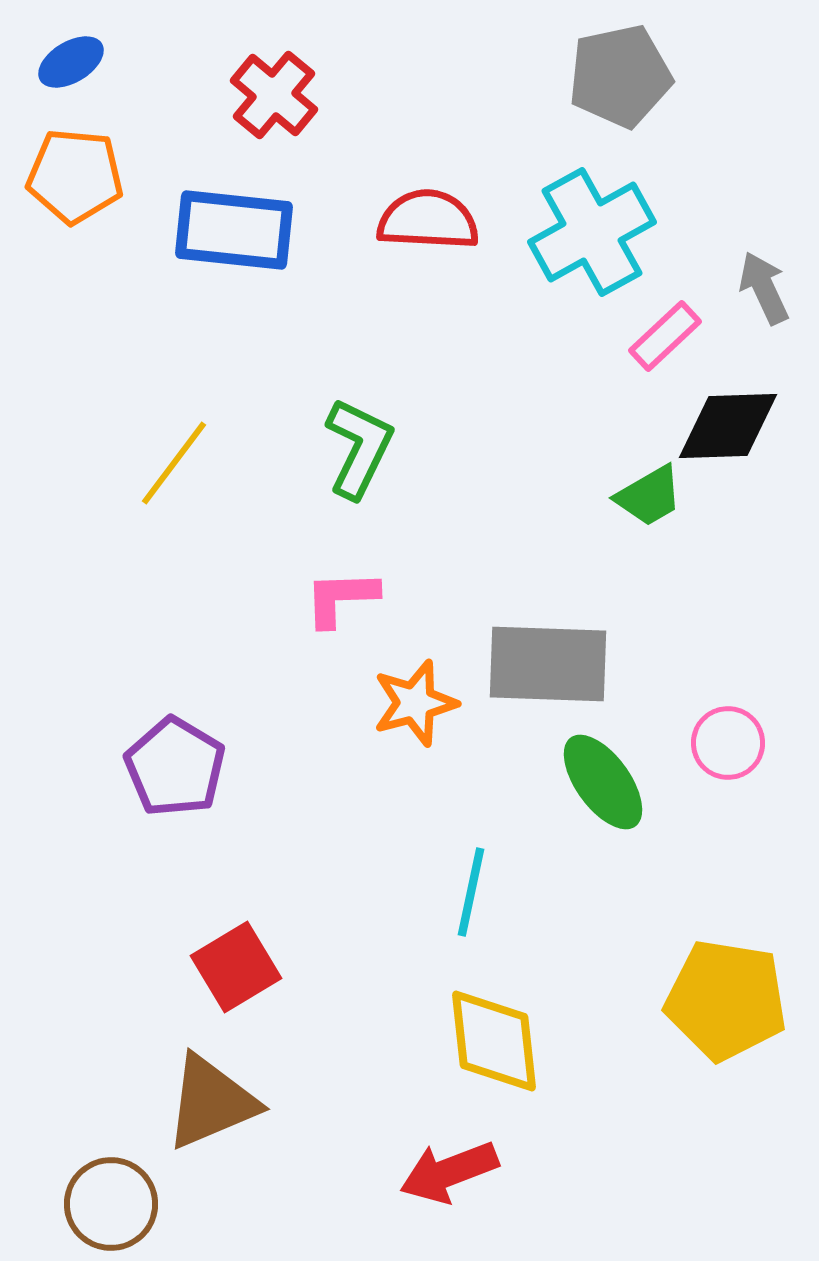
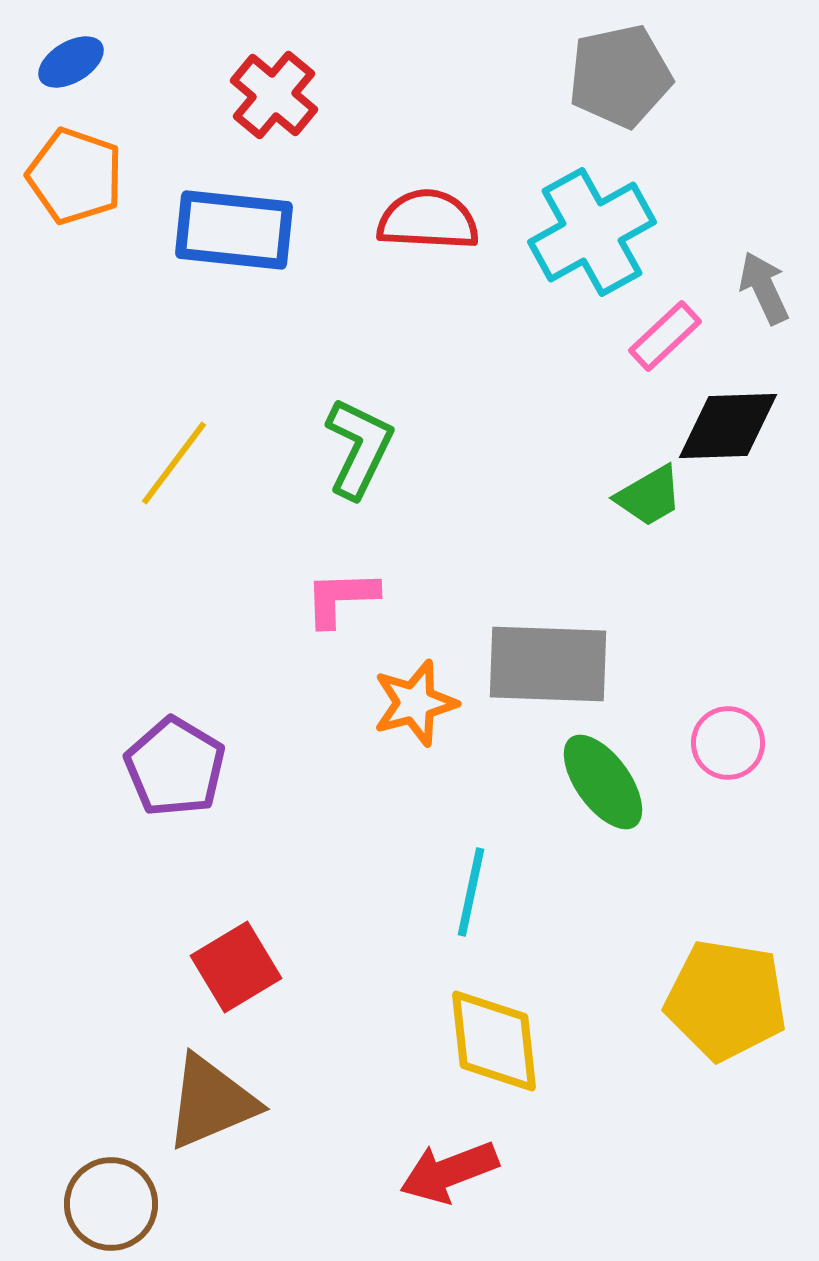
orange pentagon: rotated 14 degrees clockwise
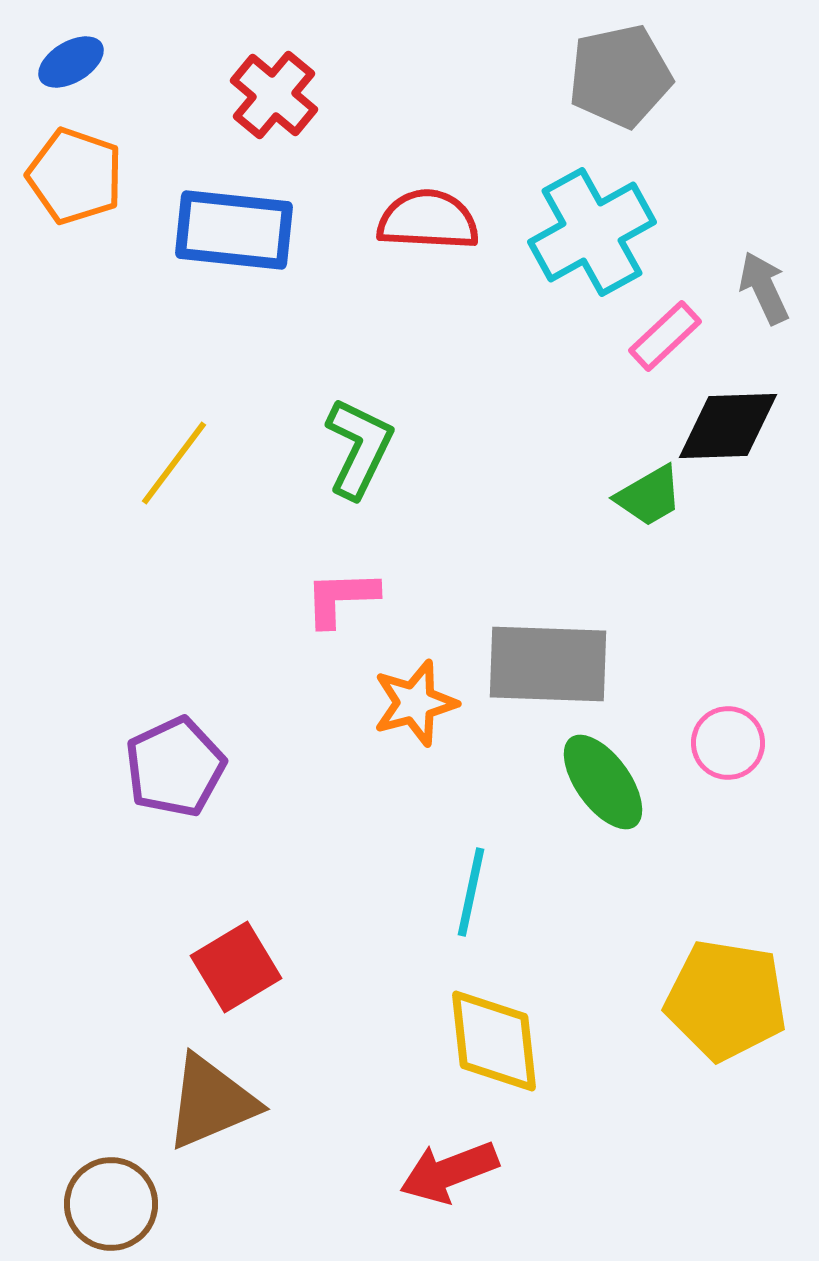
purple pentagon: rotated 16 degrees clockwise
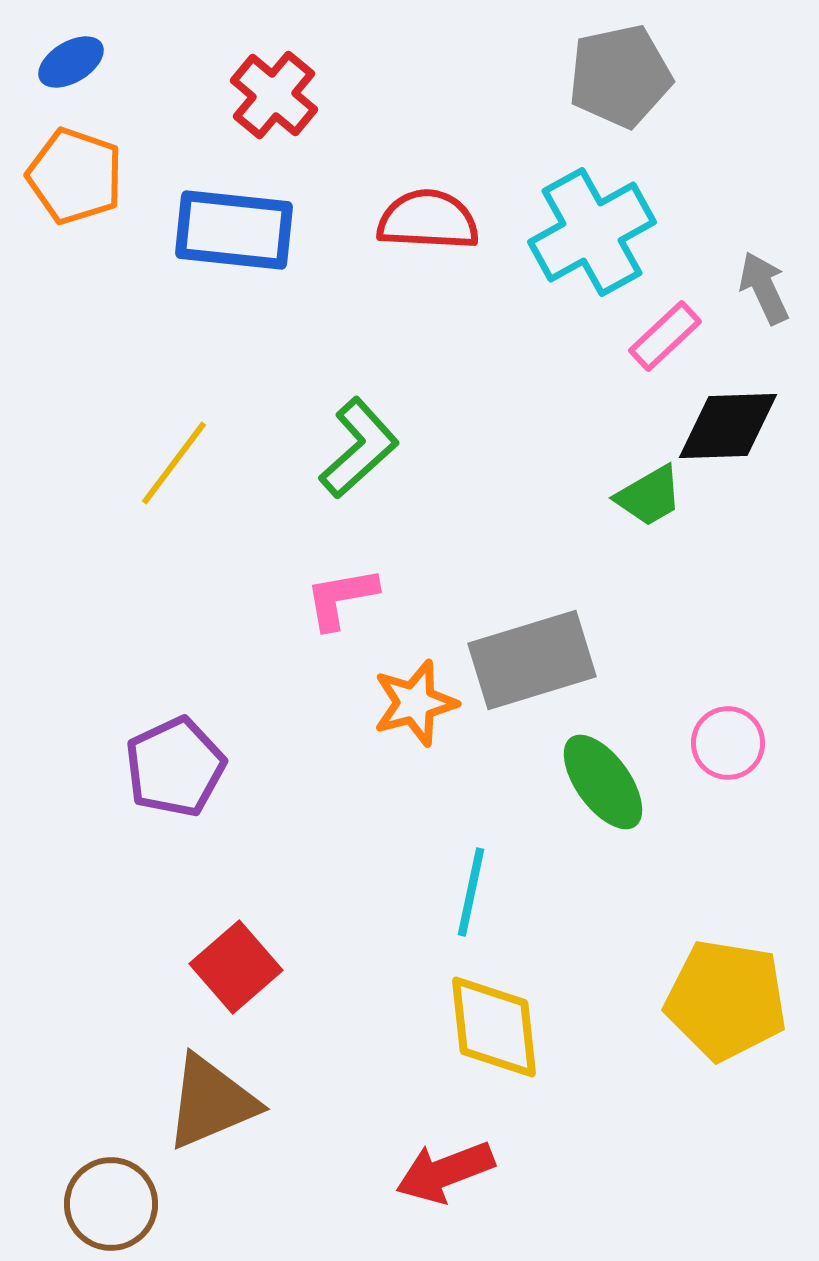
green L-shape: rotated 22 degrees clockwise
pink L-shape: rotated 8 degrees counterclockwise
gray rectangle: moved 16 px left, 4 px up; rotated 19 degrees counterclockwise
red square: rotated 10 degrees counterclockwise
yellow diamond: moved 14 px up
red arrow: moved 4 px left
